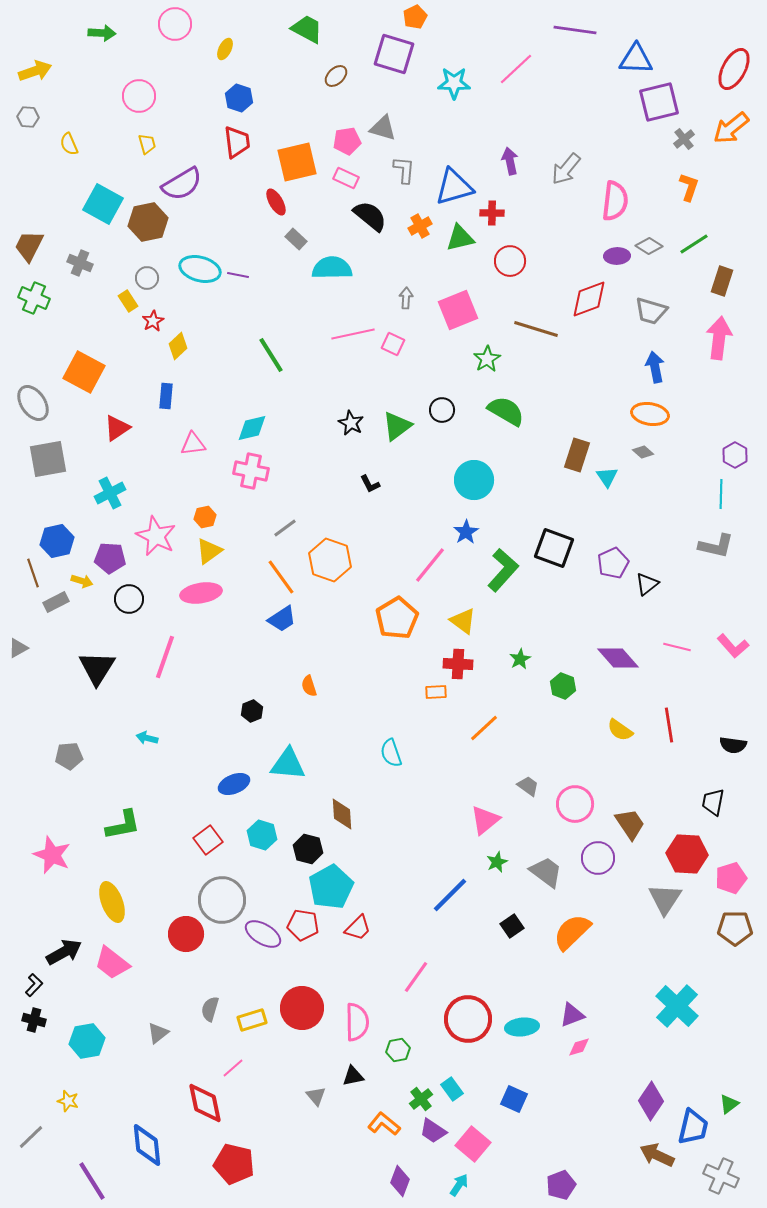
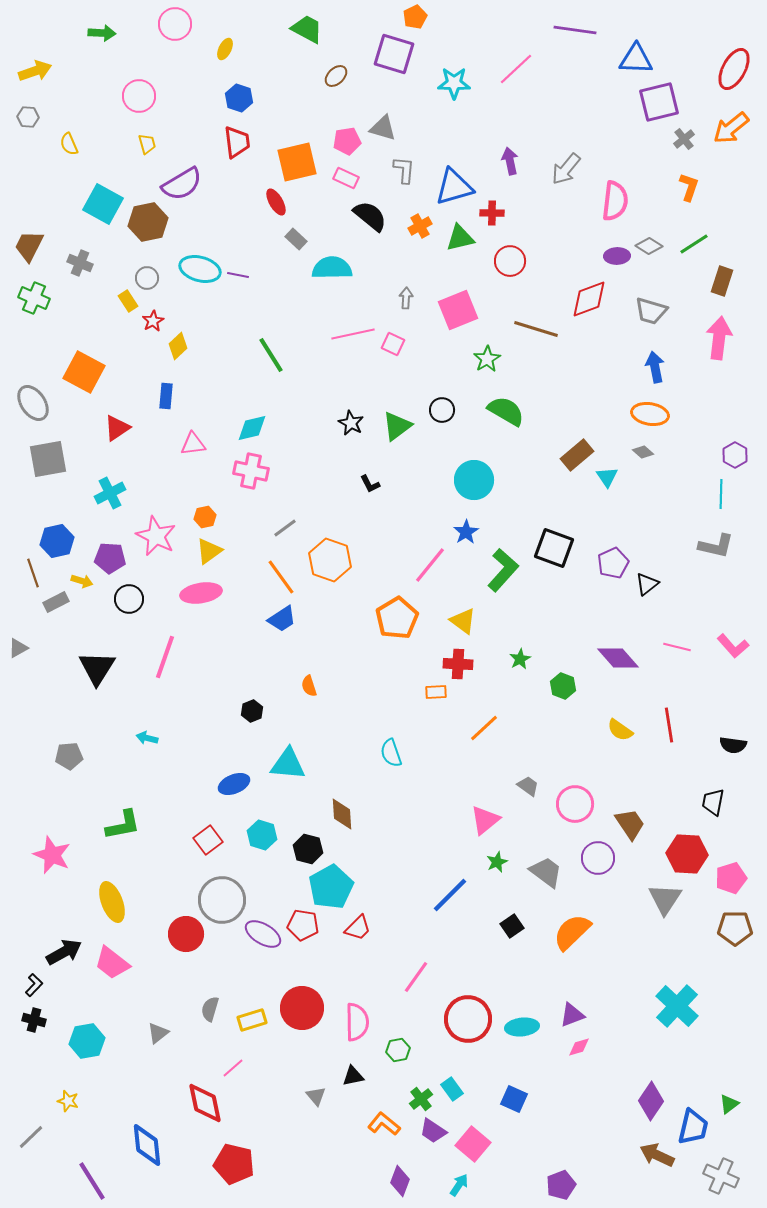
brown rectangle at (577, 455): rotated 32 degrees clockwise
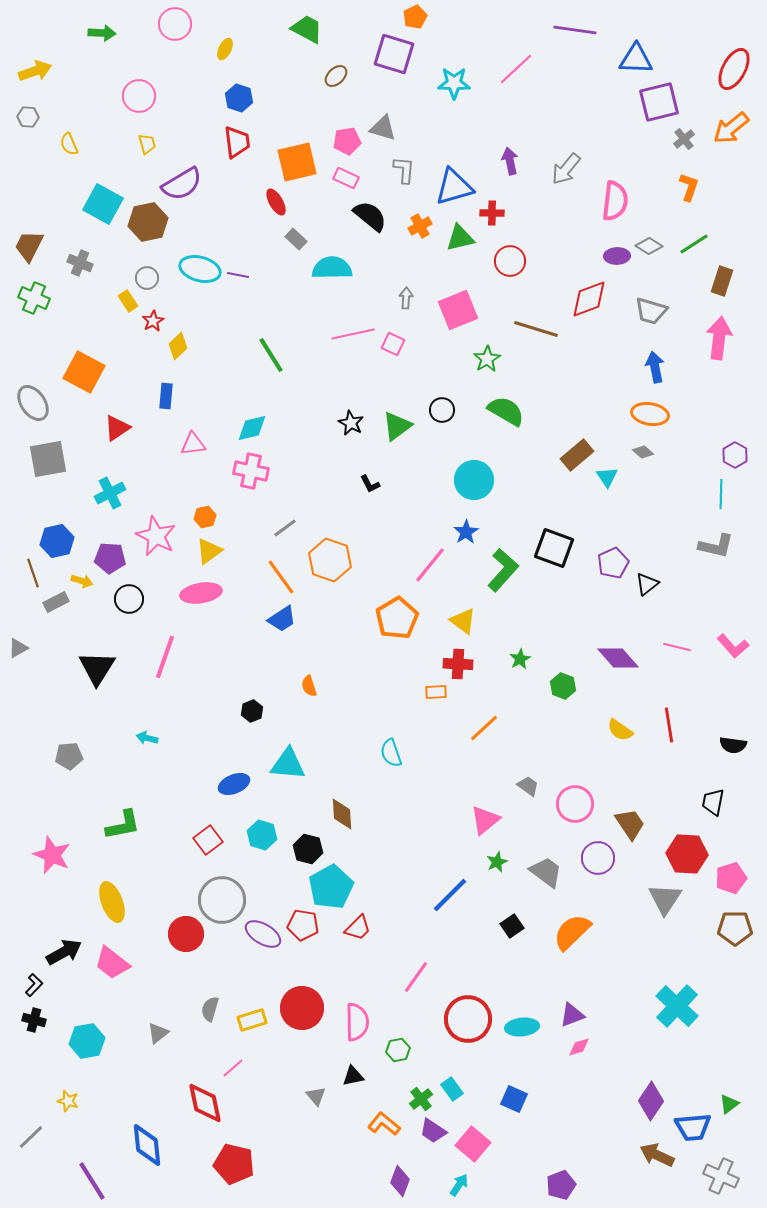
blue trapezoid at (693, 1127): rotated 72 degrees clockwise
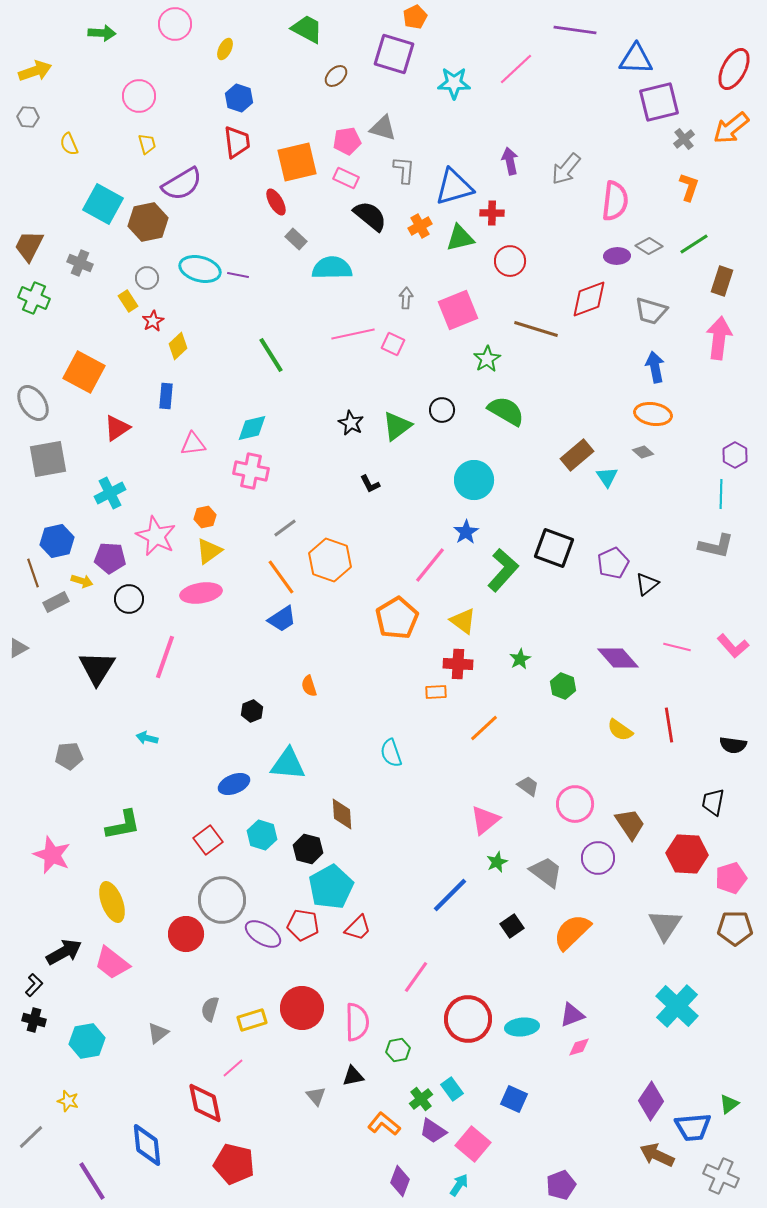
orange ellipse at (650, 414): moved 3 px right
gray triangle at (665, 899): moved 26 px down
